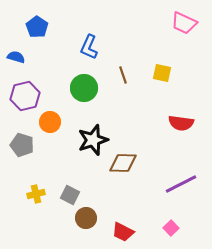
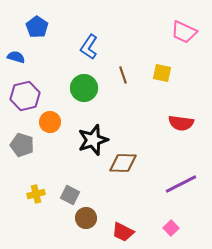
pink trapezoid: moved 9 px down
blue L-shape: rotated 10 degrees clockwise
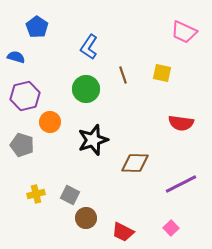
green circle: moved 2 px right, 1 px down
brown diamond: moved 12 px right
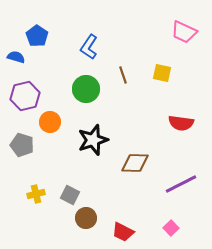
blue pentagon: moved 9 px down
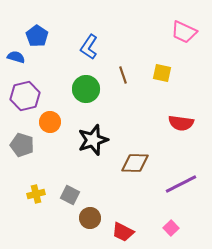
brown circle: moved 4 px right
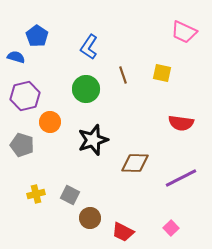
purple line: moved 6 px up
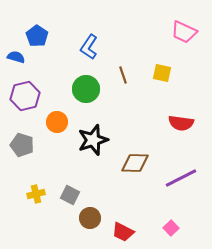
orange circle: moved 7 px right
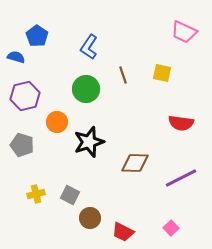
black star: moved 4 px left, 2 px down
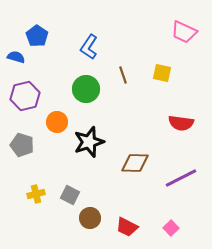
red trapezoid: moved 4 px right, 5 px up
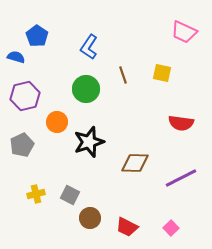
gray pentagon: rotated 30 degrees clockwise
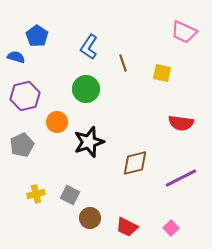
brown line: moved 12 px up
brown diamond: rotated 16 degrees counterclockwise
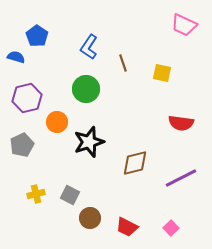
pink trapezoid: moved 7 px up
purple hexagon: moved 2 px right, 2 px down
